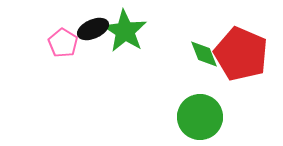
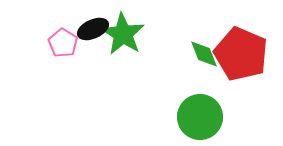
green star: moved 2 px left, 3 px down
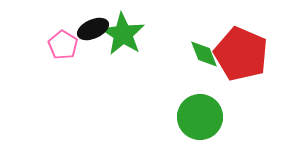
pink pentagon: moved 2 px down
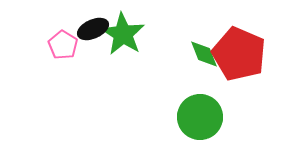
red pentagon: moved 2 px left
